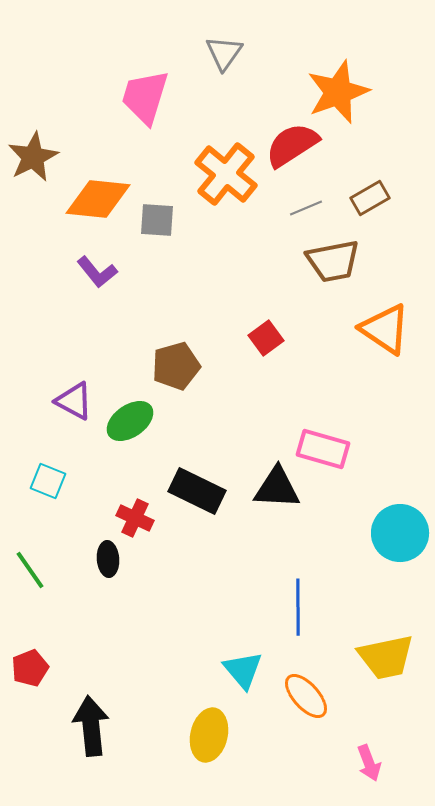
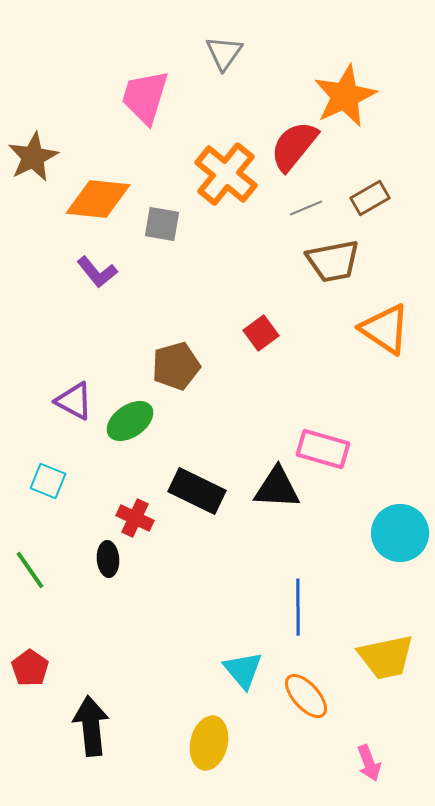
orange star: moved 7 px right, 4 px down; rotated 4 degrees counterclockwise
red semicircle: moved 2 px right, 1 px down; rotated 18 degrees counterclockwise
gray square: moved 5 px right, 4 px down; rotated 6 degrees clockwise
red square: moved 5 px left, 5 px up
red pentagon: rotated 15 degrees counterclockwise
yellow ellipse: moved 8 px down
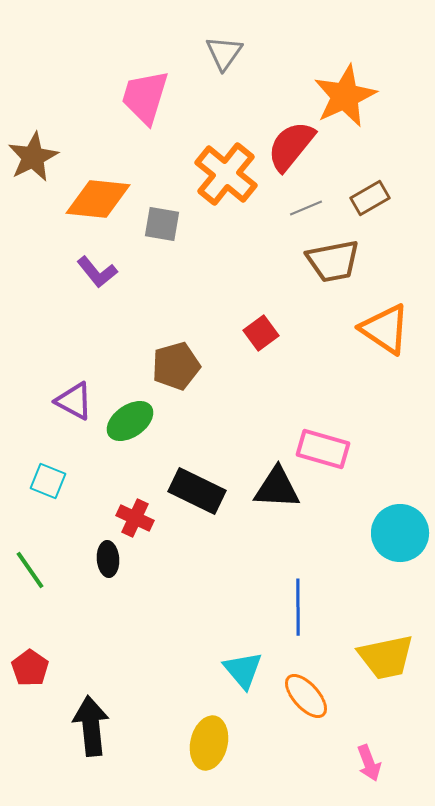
red semicircle: moved 3 px left
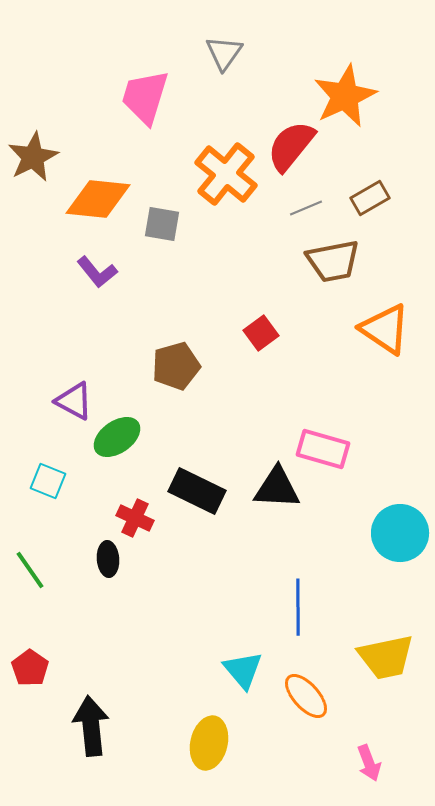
green ellipse: moved 13 px left, 16 px down
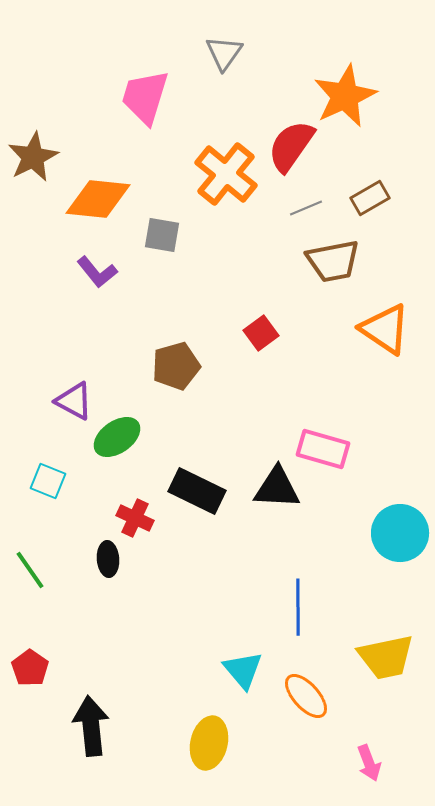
red semicircle: rotated 4 degrees counterclockwise
gray square: moved 11 px down
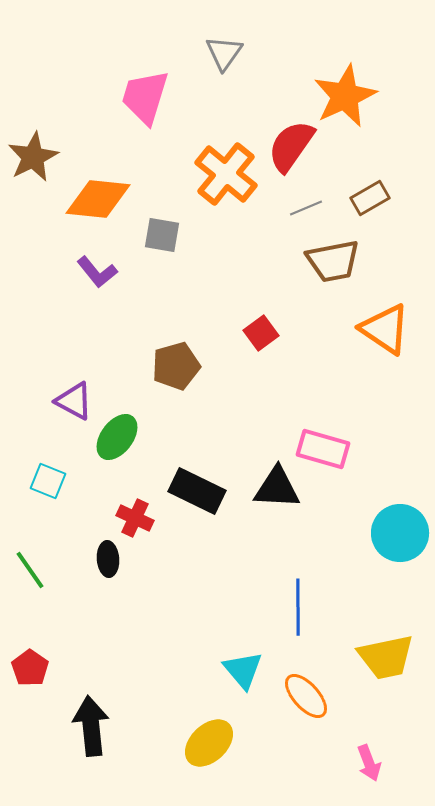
green ellipse: rotated 18 degrees counterclockwise
yellow ellipse: rotated 33 degrees clockwise
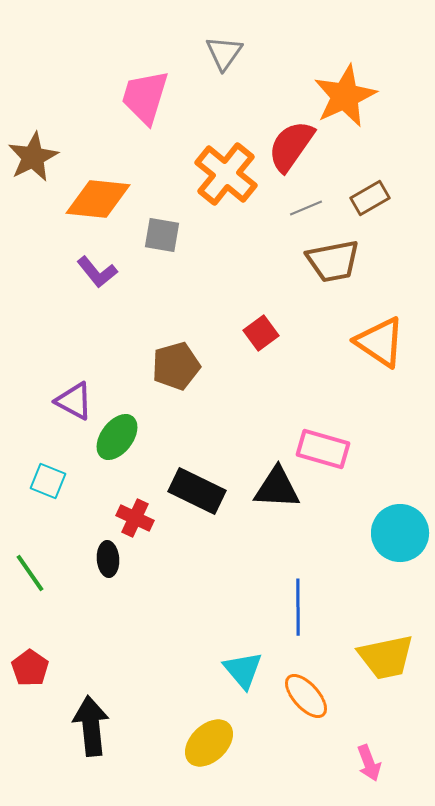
orange triangle: moved 5 px left, 13 px down
green line: moved 3 px down
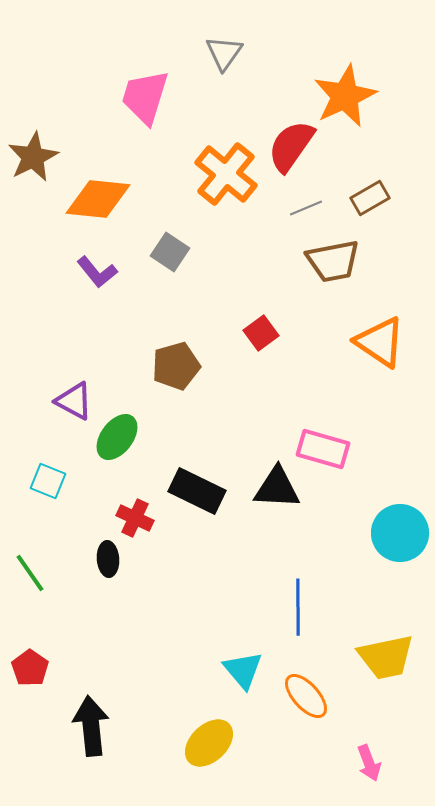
gray square: moved 8 px right, 17 px down; rotated 24 degrees clockwise
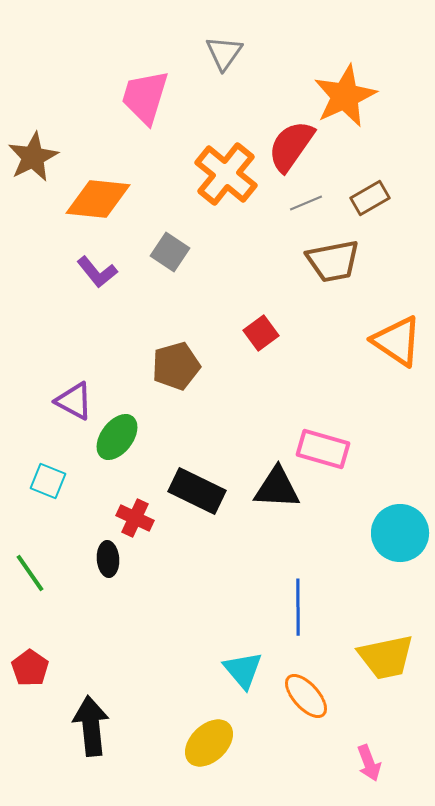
gray line: moved 5 px up
orange triangle: moved 17 px right, 1 px up
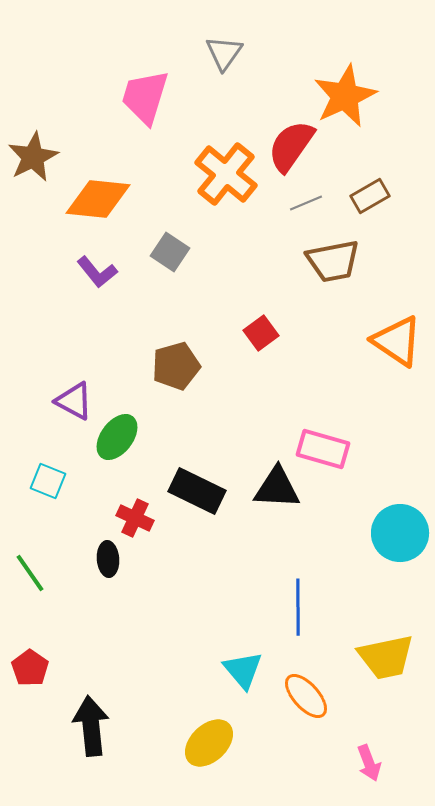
brown rectangle: moved 2 px up
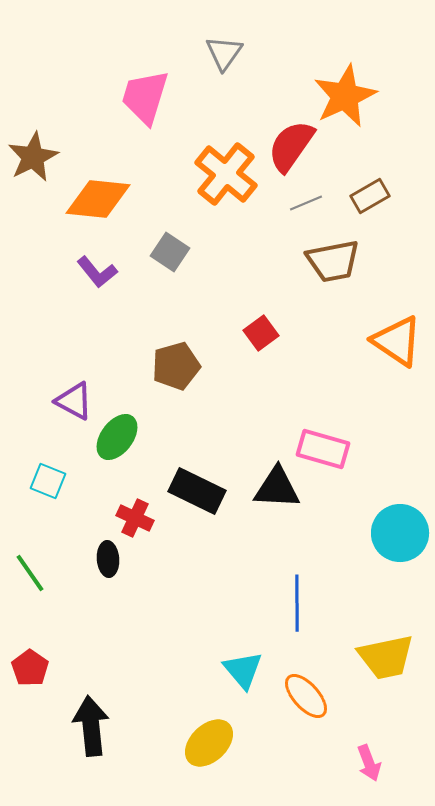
blue line: moved 1 px left, 4 px up
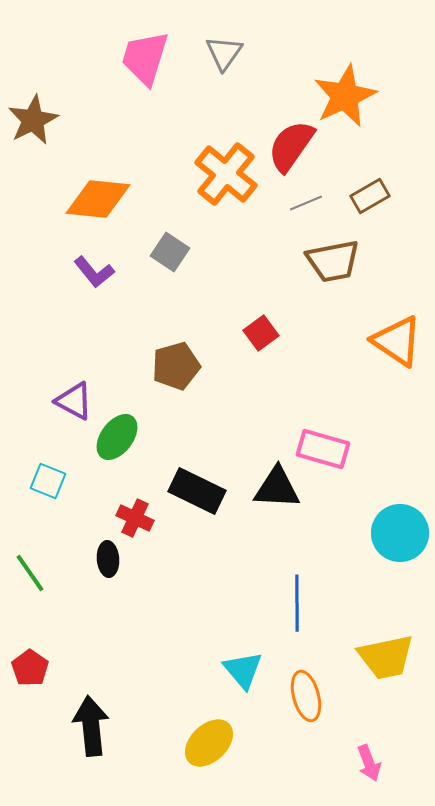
pink trapezoid: moved 39 px up
brown star: moved 37 px up
purple L-shape: moved 3 px left
orange ellipse: rotated 27 degrees clockwise
